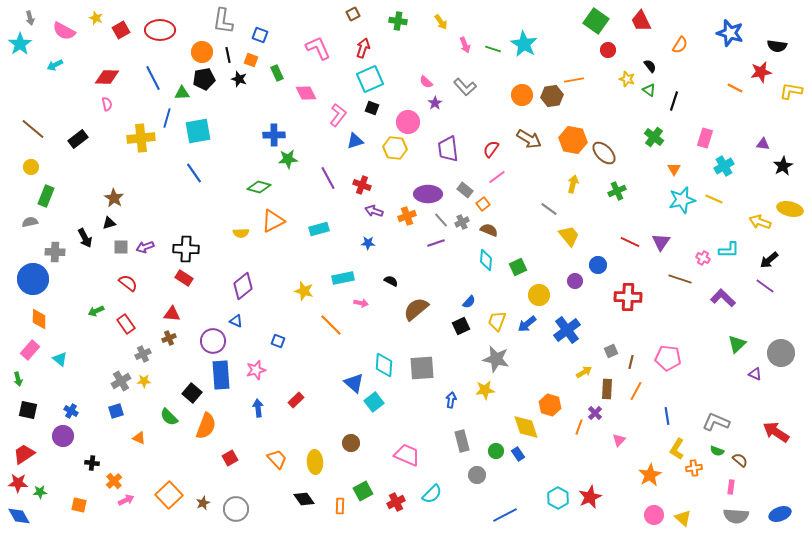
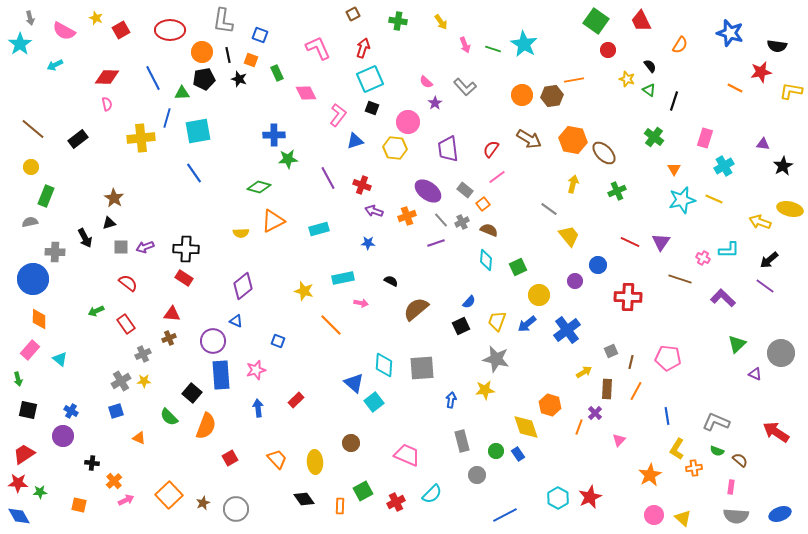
red ellipse at (160, 30): moved 10 px right
purple ellipse at (428, 194): moved 3 px up; rotated 36 degrees clockwise
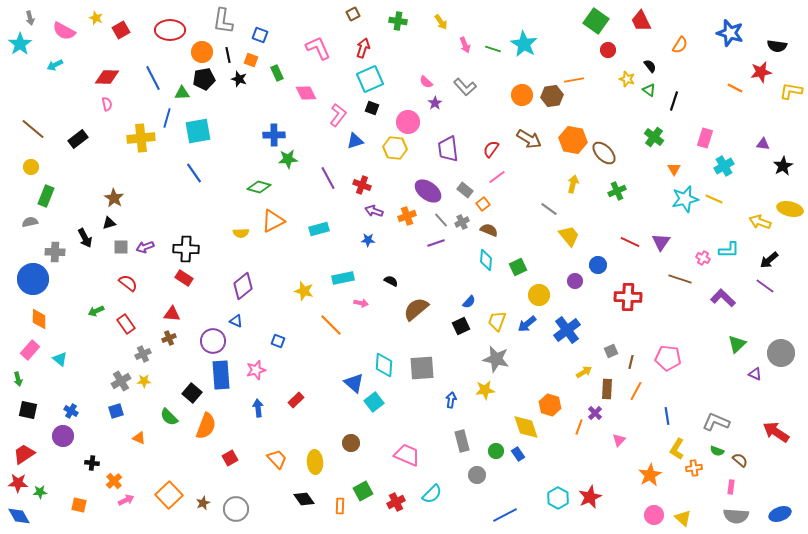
cyan star at (682, 200): moved 3 px right, 1 px up
blue star at (368, 243): moved 3 px up
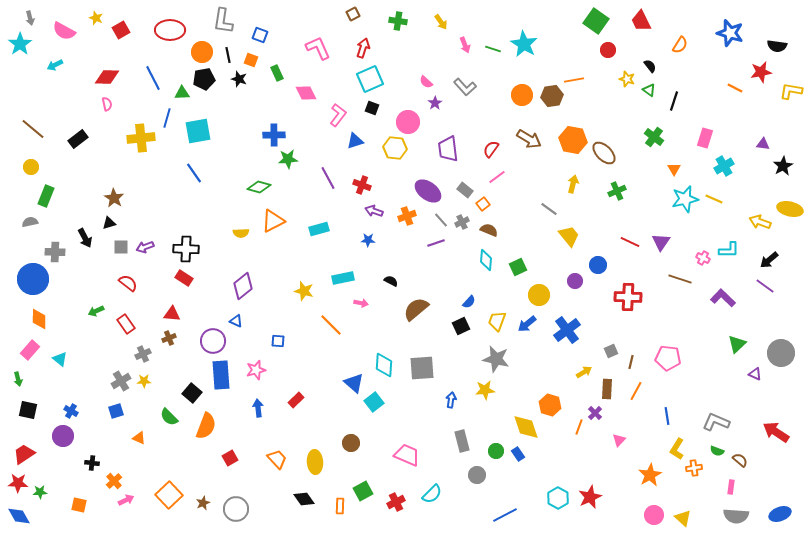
blue square at (278, 341): rotated 16 degrees counterclockwise
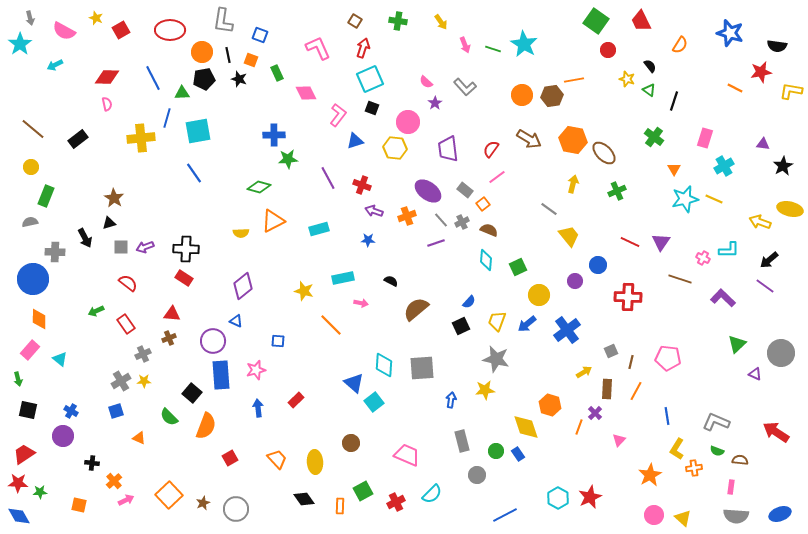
brown square at (353, 14): moved 2 px right, 7 px down; rotated 32 degrees counterclockwise
brown semicircle at (740, 460): rotated 35 degrees counterclockwise
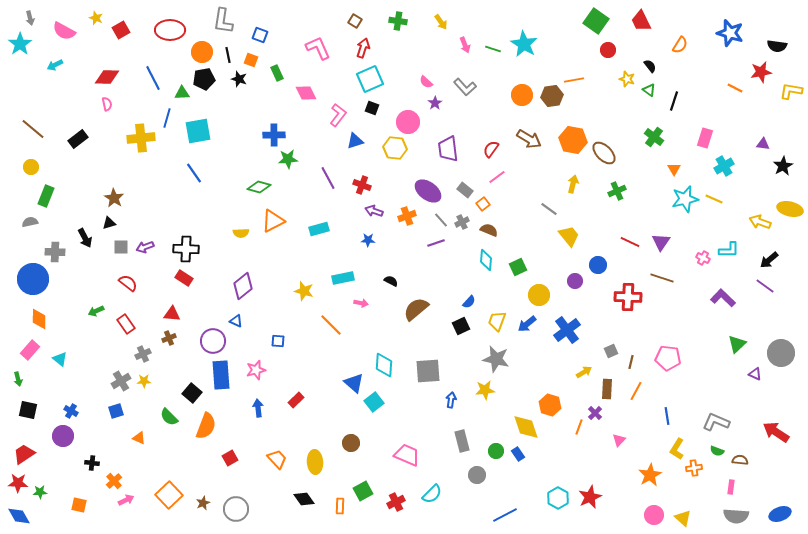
brown line at (680, 279): moved 18 px left, 1 px up
gray square at (422, 368): moved 6 px right, 3 px down
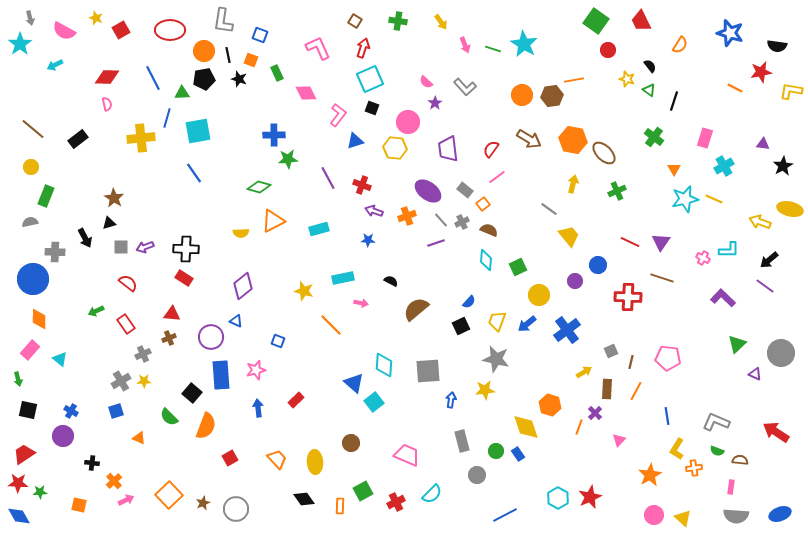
orange circle at (202, 52): moved 2 px right, 1 px up
purple circle at (213, 341): moved 2 px left, 4 px up
blue square at (278, 341): rotated 16 degrees clockwise
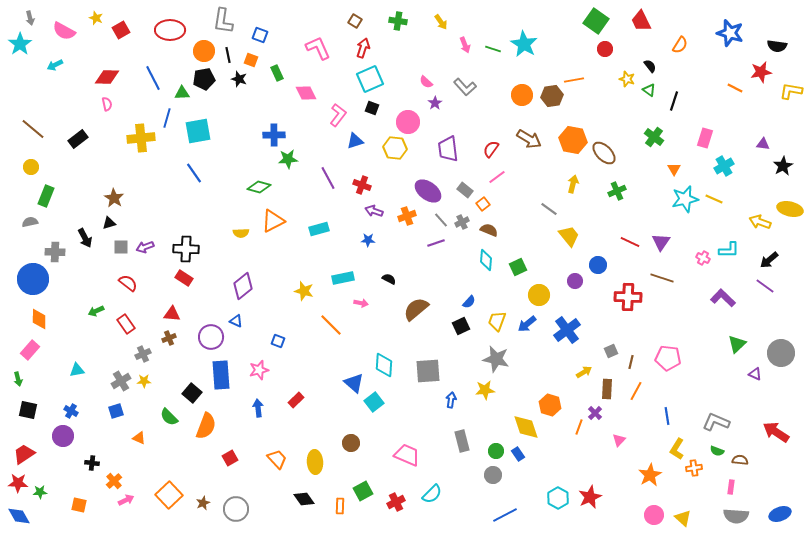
red circle at (608, 50): moved 3 px left, 1 px up
black semicircle at (391, 281): moved 2 px left, 2 px up
cyan triangle at (60, 359): moved 17 px right, 11 px down; rotated 49 degrees counterclockwise
pink star at (256, 370): moved 3 px right
gray circle at (477, 475): moved 16 px right
